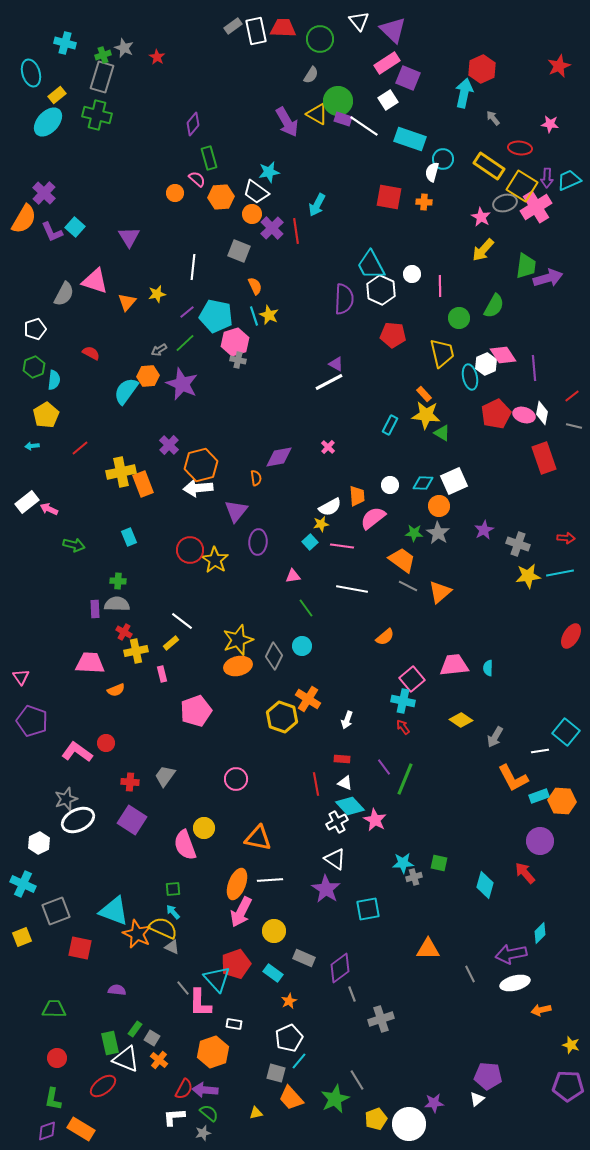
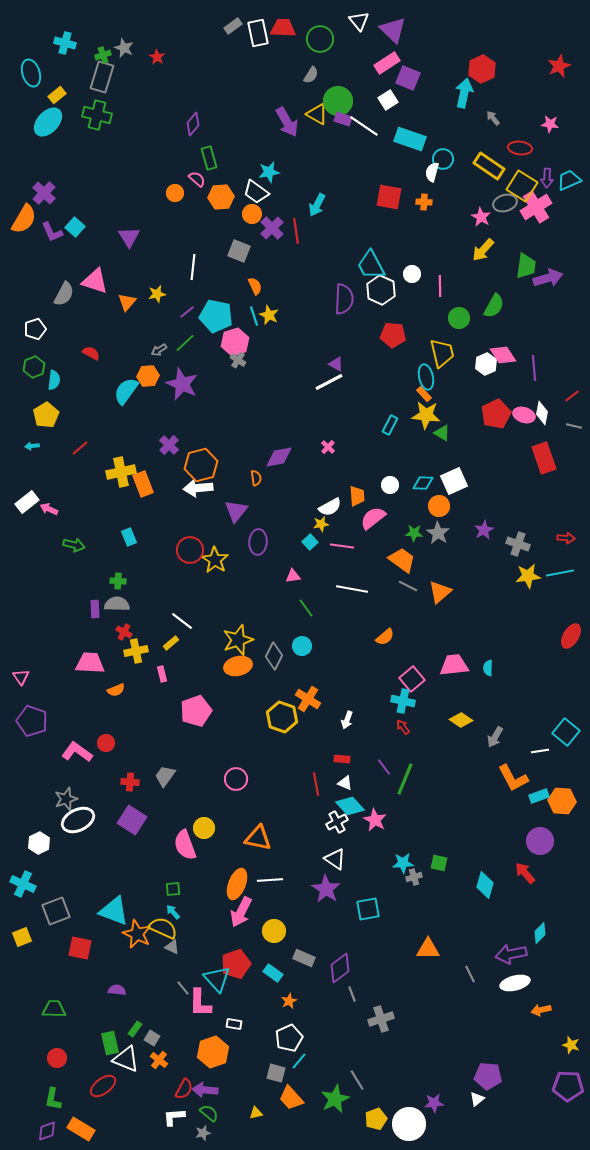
white rectangle at (256, 31): moved 2 px right, 2 px down
gray cross at (238, 360): rotated 21 degrees clockwise
cyan ellipse at (470, 377): moved 44 px left
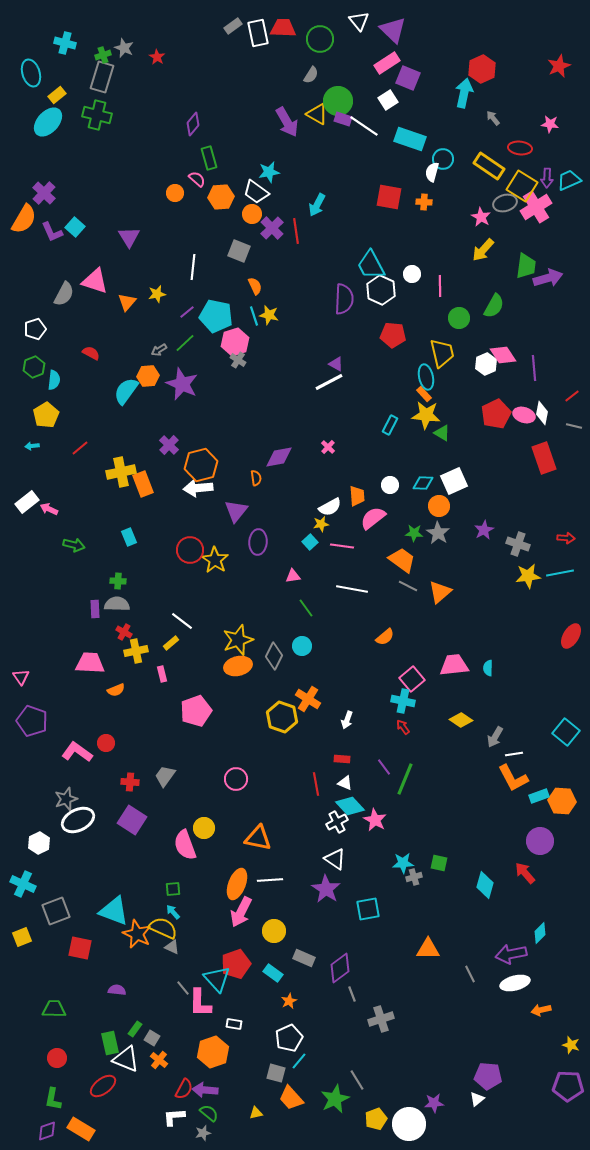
yellow star at (269, 315): rotated 12 degrees counterclockwise
white line at (540, 751): moved 26 px left, 3 px down
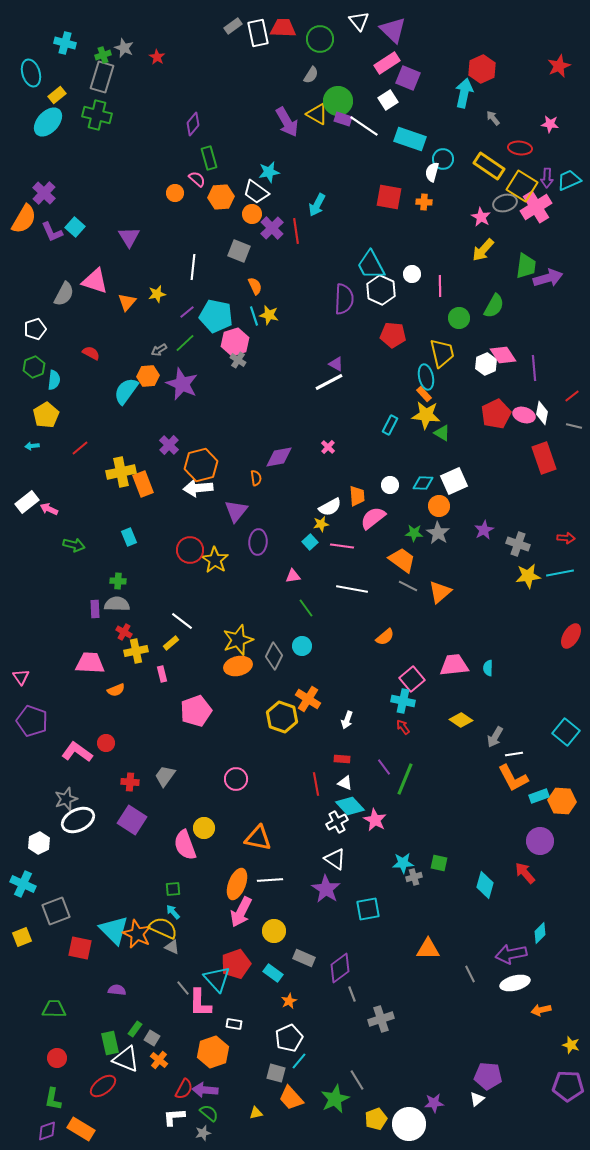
cyan triangle at (114, 911): moved 19 px down; rotated 24 degrees clockwise
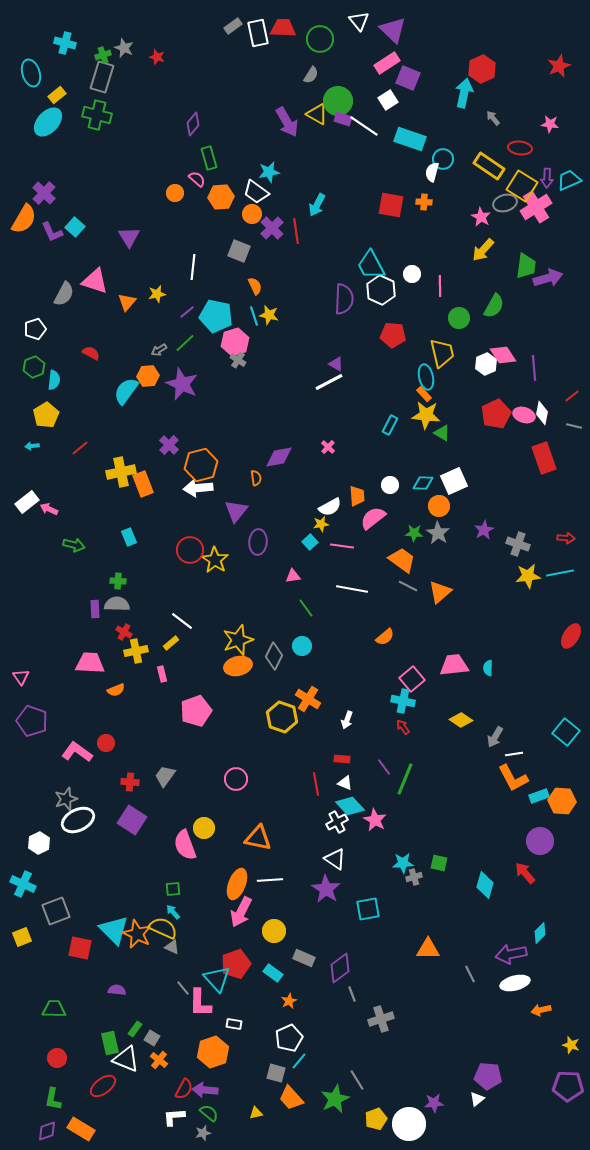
red star at (157, 57): rotated 14 degrees counterclockwise
red square at (389, 197): moved 2 px right, 8 px down
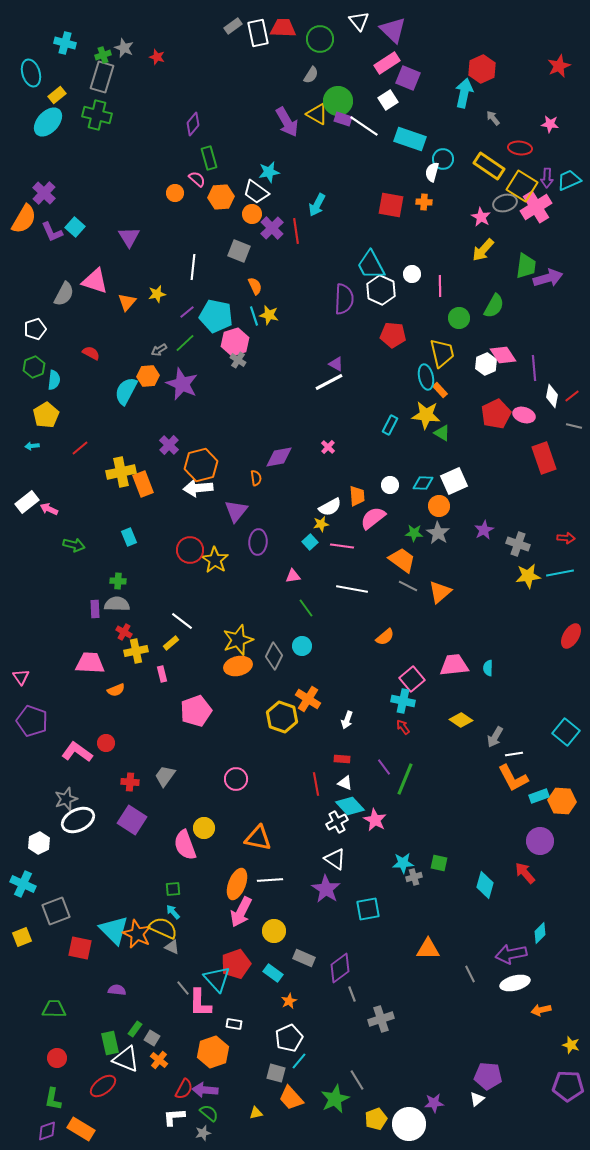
cyan semicircle at (126, 391): rotated 8 degrees counterclockwise
orange rectangle at (424, 394): moved 16 px right, 4 px up
white diamond at (542, 413): moved 10 px right, 17 px up
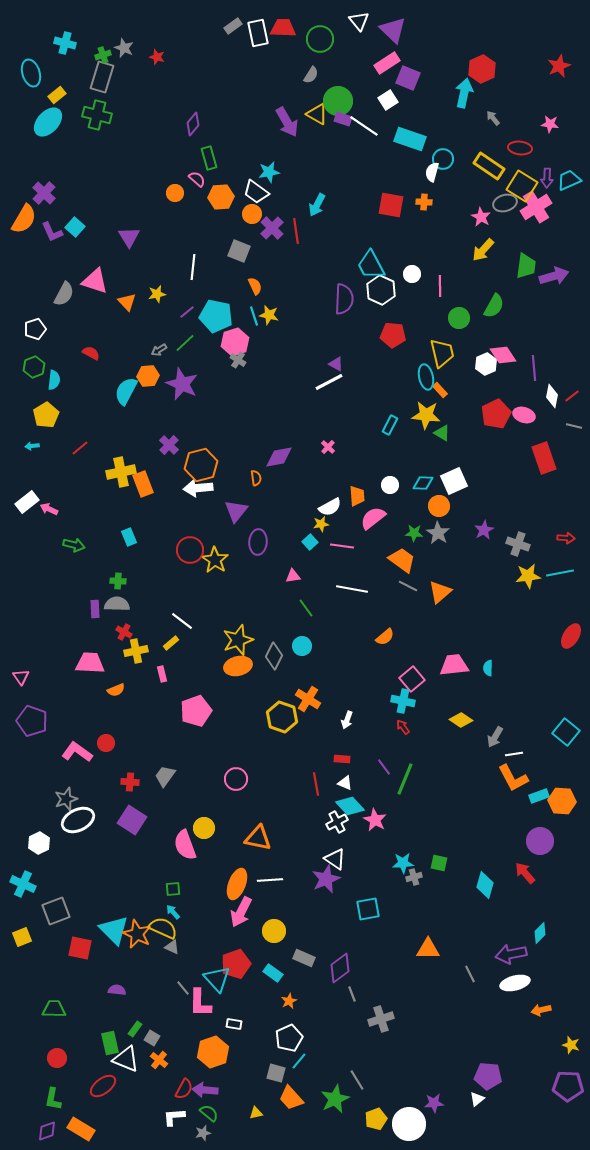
purple arrow at (548, 278): moved 6 px right, 2 px up
orange triangle at (127, 302): rotated 24 degrees counterclockwise
purple star at (326, 889): moved 10 px up; rotated 16 degrees clockwise
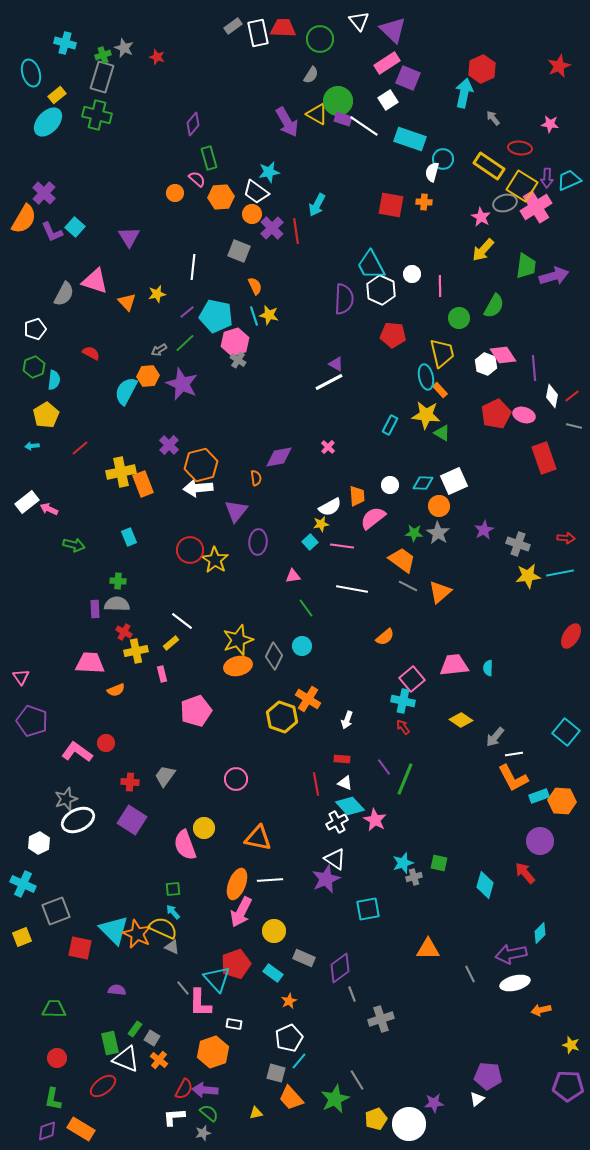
white hexagon at (486, 364): rotated 15 degrees counterclockwise
gray arrow at (495, 737): rotated 10 degrees clockwise
cyan star at (403, 863): rotated 15 degrees counterclockwise
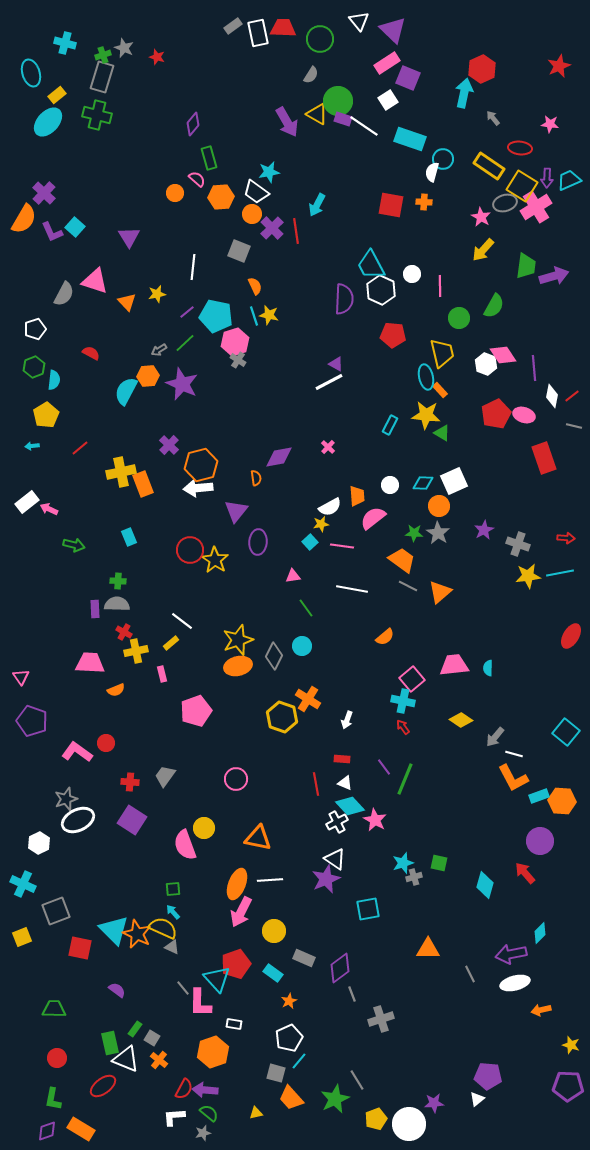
white line at (514, 754): rotated 24 degrees clockwise
purple semicircle at (117, 990): rotated 30 degrees clockwise
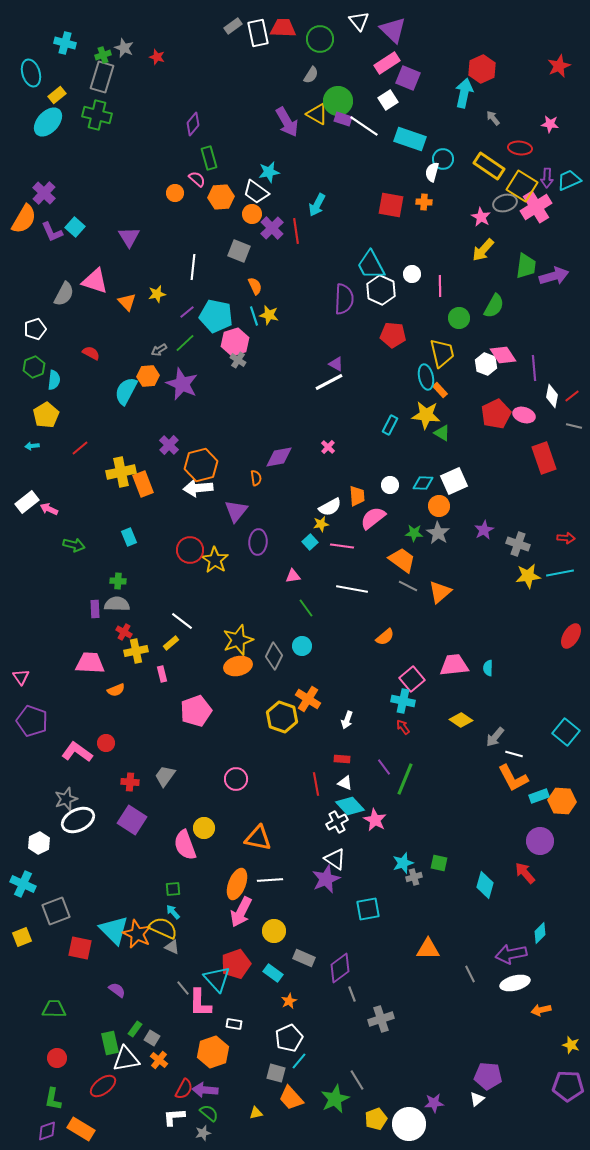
white triangle at (126, 1059): rotated 32 degrees counterclockwise
